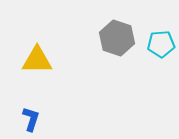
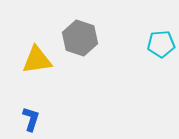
gray hexagon: moved 37 px left
yellow triangle: rotated 8 degrees counterclockwise
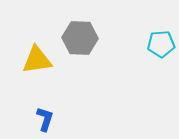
gray hexagon: rotated 16 degrees counterclockwise
blue L-shape: moved 14 px right
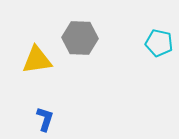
cyan pentagon: moved 2 px left, 1 px up; rotated 16 degrees clockwise
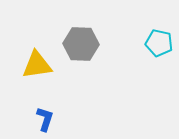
gray hexagon: moved 1 px right, 6 px down
yellow triangle: moved 5 px down
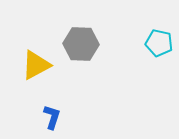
yellow triangle: moved 1 px left; rotated 20 degrees counterclockwise
blue L-shape: moved 7 px right, 2 px up
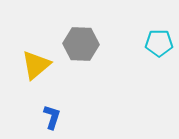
cyan pentagon: rotated 12 degrees counterclockwise
yellow triangle: rotated 12 degrees counterclockwise
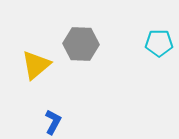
blue L-shape: moved 1 px right, 5 px down; rotated 10 degrees clockwise
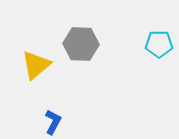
cyan pentagon: moved 1 px down
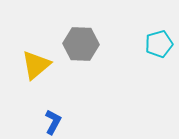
cyan pentagon: rotated 16 degrees counterclockwise
